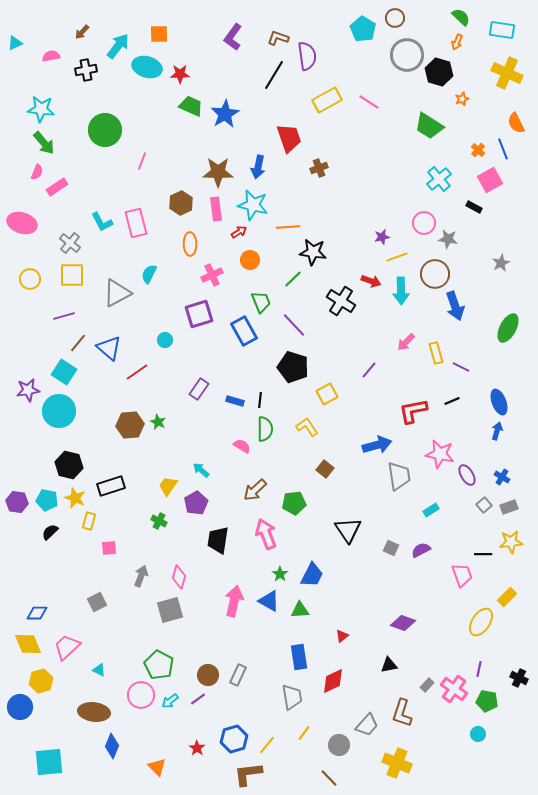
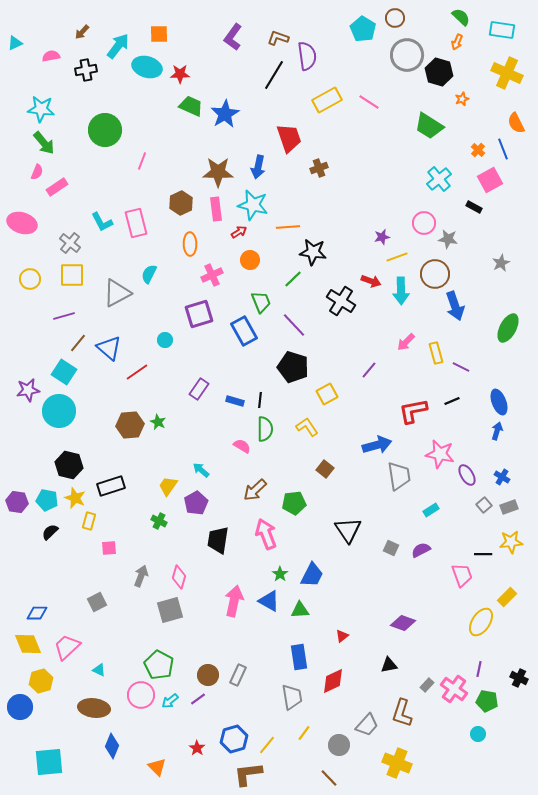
brown ellipse at (94, 712): moved 4 px up
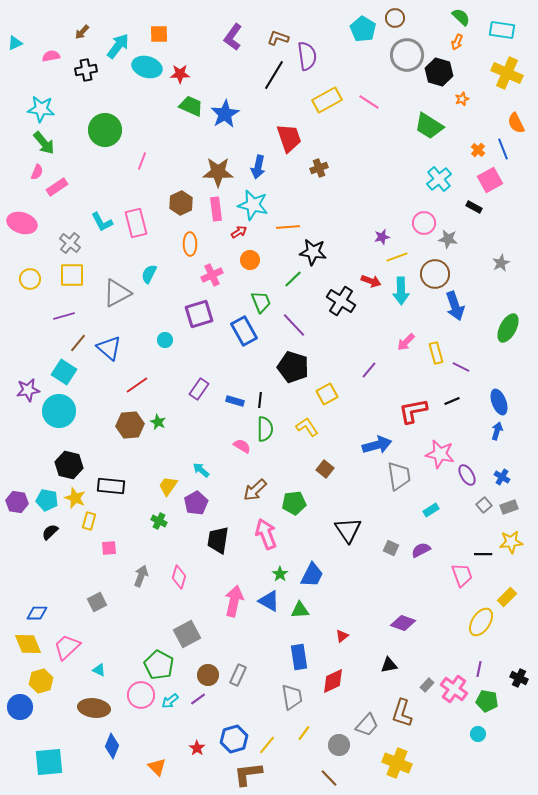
red line at (137, 372): moved 13 px down
black rectangle at (111, 486): rotated 24 degrees clockwise
gray square at (170, 610): moved 17 px right, 24 px down; rotated 12 degrees counterclockwise
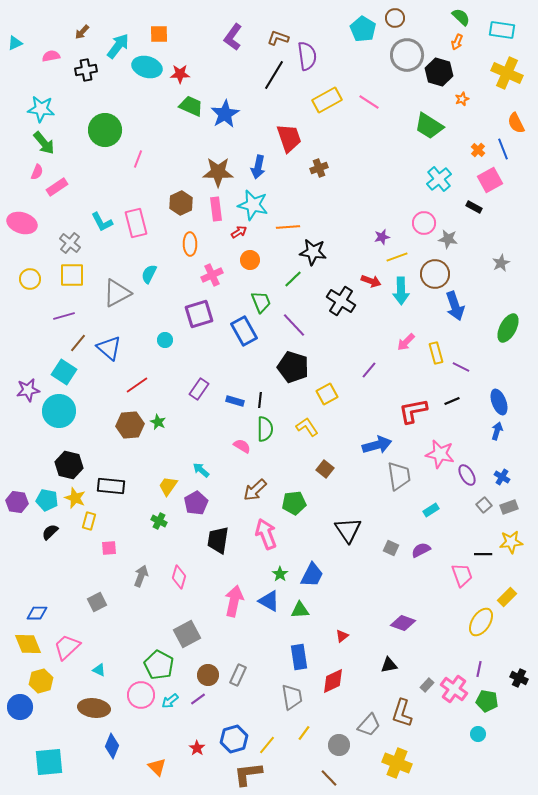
pink line at (142, 161): moved 4 px left, 2 px up
gray trapezoid at (367, 725): moved 2 px right
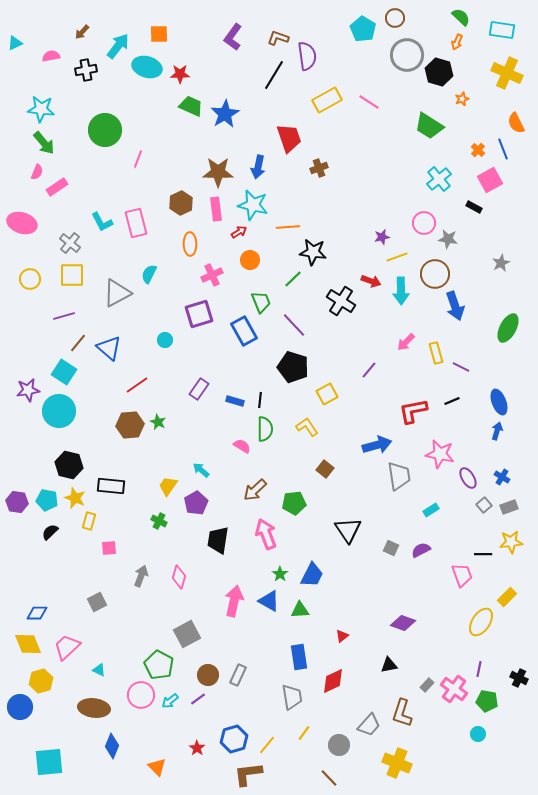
purple ellipse at (467, 475): moved 1 px right, 3 px down
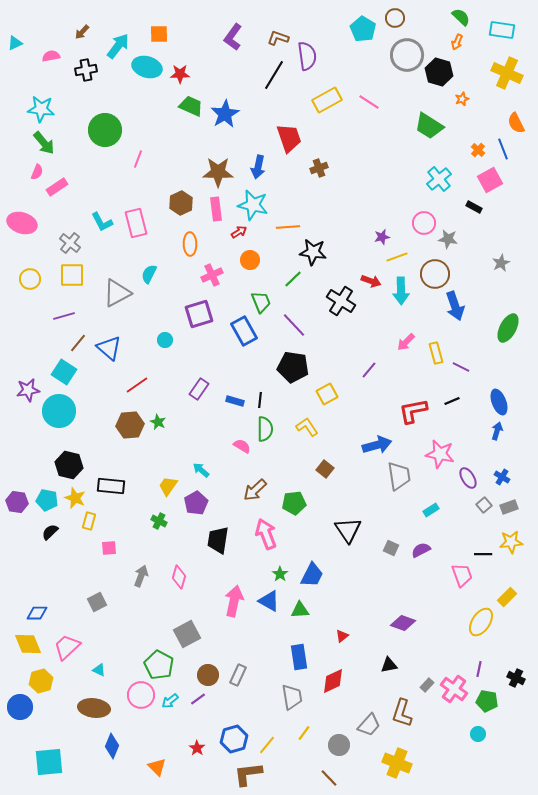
black pentagon at (293, 367): rotated 8 degrees counterclockwise
black cross at (519, 678): moved 3 px left
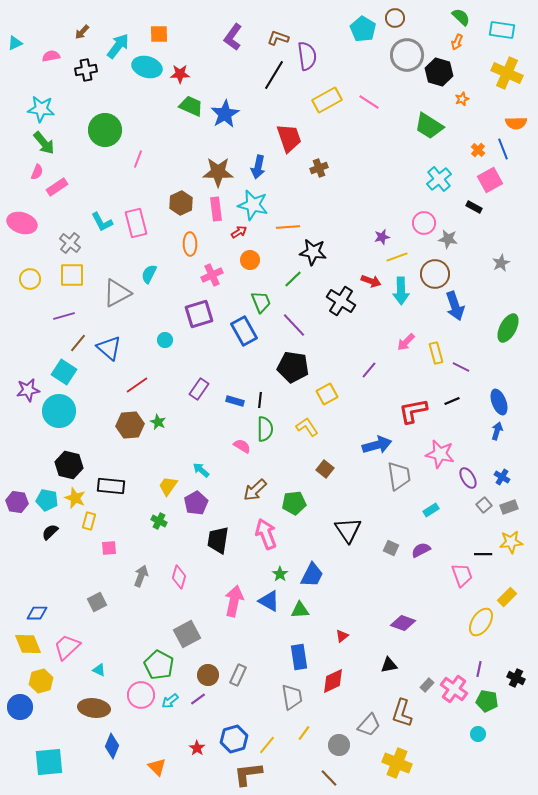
orange semicircle at (516, 123): rotated 65 degrees counterclockwise
